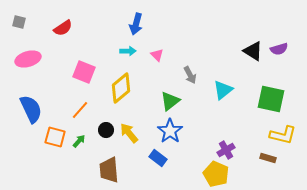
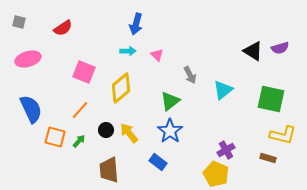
purple semicircle: moved 1 px right, 1 px up
blue rectangle: moved 4 px down
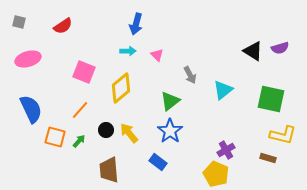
red semicircle: moved 2 px up
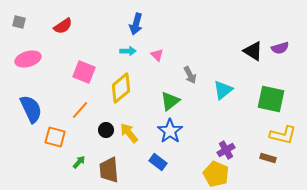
green arrow: moved 21 px down
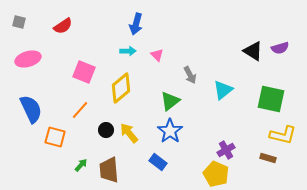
green arrow: moved 2 px right, 3 px down
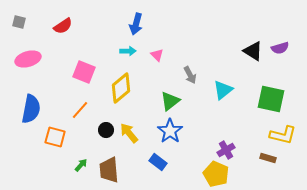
blue semicircle: rotated 36 degrees clockwise
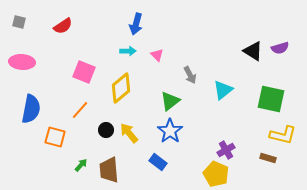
pink ellipse: moved 6 px left, 3 px down; rotated 20 degrees clockwise
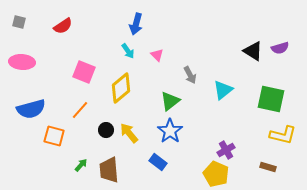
cyan arrow: rotated 56 degrees clockwise
blue semicircle: rotated 64 degrees clockwise
orange square: moved 1 px left, 1 px up
brown rectangle: moved 9 px down
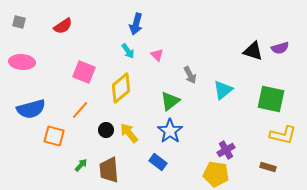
black triangle: rotated 15 degrees counterclockwise
yellow pentagon: rotated 15 degrees counterclockwise
